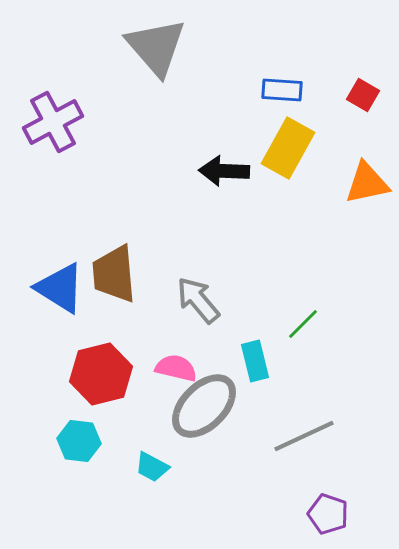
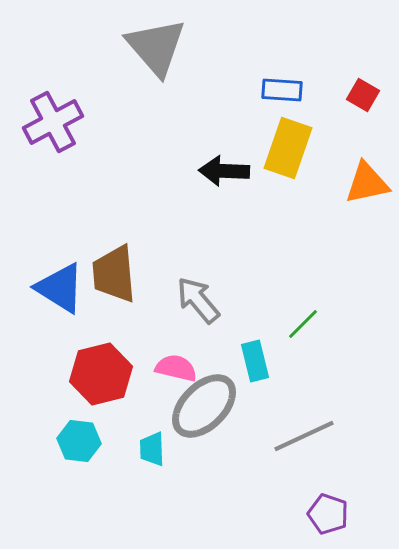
yellow rectangle: rotated 10 degrees counterclockwise
cyan trapezoid: moved 18 px up; rotated 60 degrees clockwise
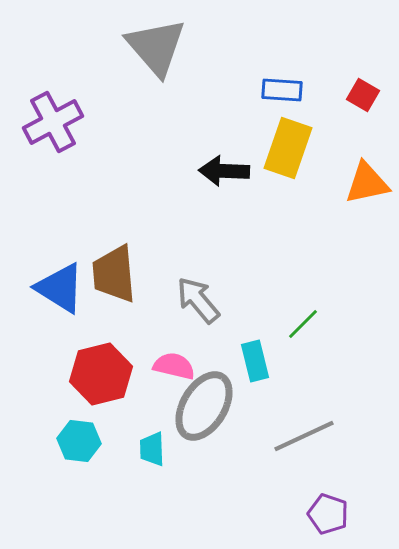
pink semicircle: moved 2 px left, 2 px up
gray ellipse: rotated 14 degrees counterclockwise
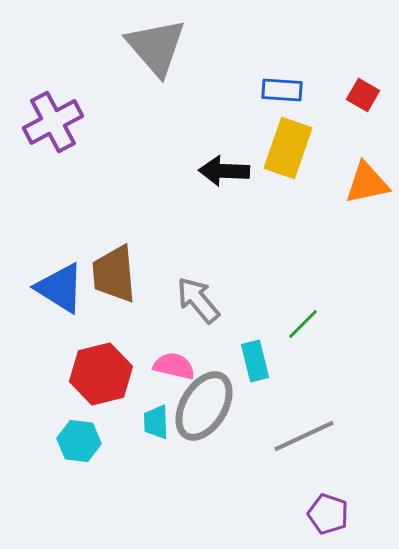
cyan trapezoid: moved 4 px right, 27 px up
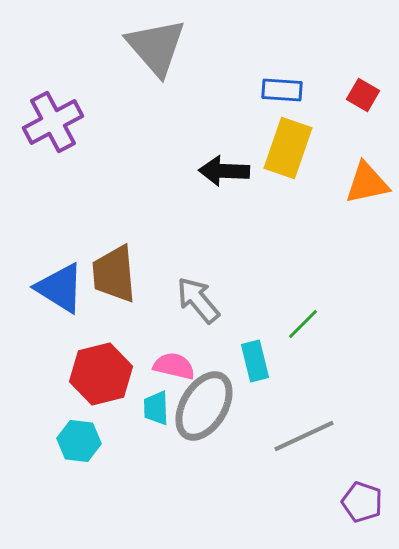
cyan trapezoid: moved 14 px up
purple pentagon: moved 34 px right, 12 px up
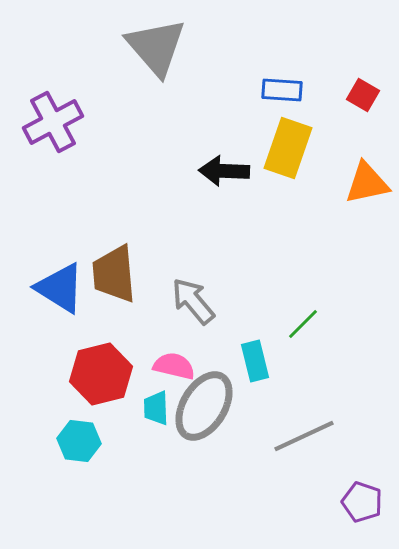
gray arrow: moved 5 px left, 1 px down
